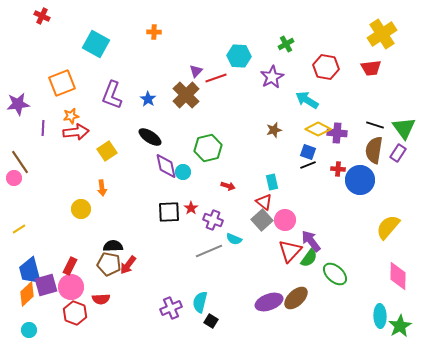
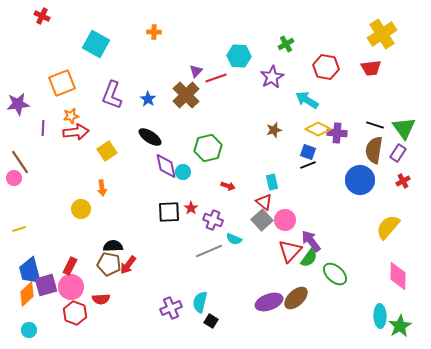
red cross at (338, 169): moved 65 px right, 12 px down; rotated 32 degrees counterclockwise
yellow line at (19, 229): rotated 16 degrees clockwise
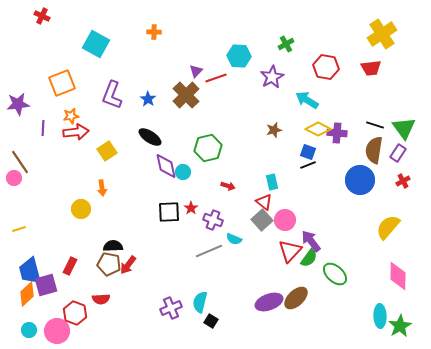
pink circle at (71, 287): moved 14 px left, 44 px down
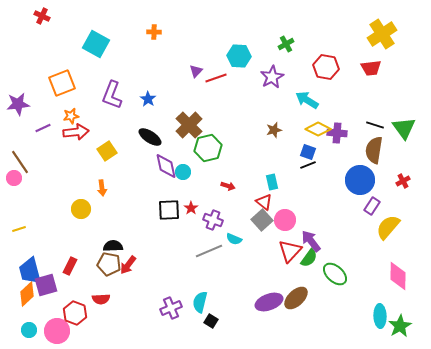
brown cross at (186, 95): moved 3 px right, 30 px down
purple line at (43, 128): rotated 63 degrees clockwise
purple rectangle at (398, 153): moved 26 px left, 53 px down
black square at (169, 212): moved 2 px up
